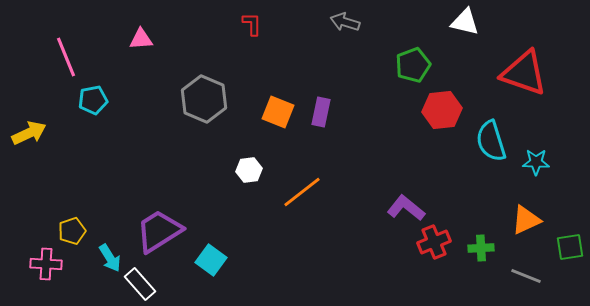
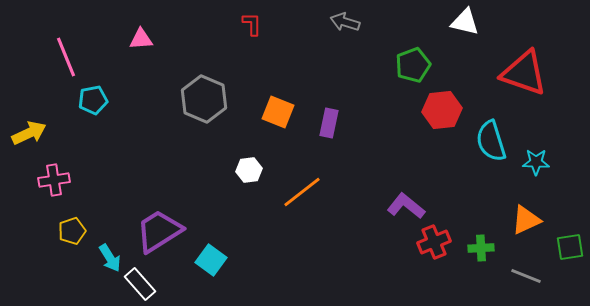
purple rectangle: moved 8 px right, 11 px down
purple L-shape: moved 2 px up
pink cross: moved 8 px right, 84 px up; rotated 12 degrees counterclockwise
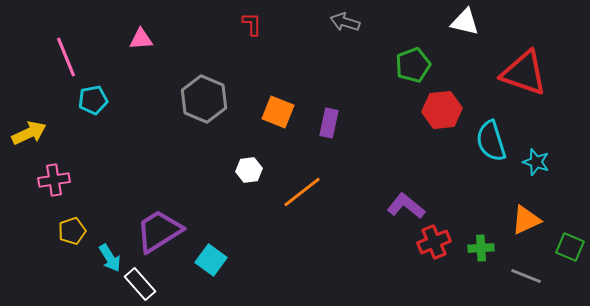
cyan star: rotated 16 degrees clockwise
green square: rotated 32 degrees clockwise
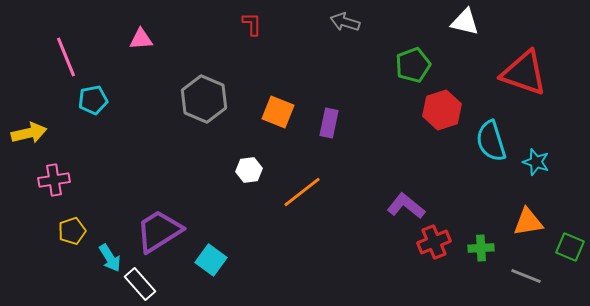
red hexagon: rotated 12 degrees counterclockwise
yellow arrow: rotated 12 degrees clockwise
orange triangle: moved 2 px right, 2 px down; rotated 16 degrees clockwise
